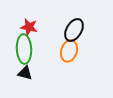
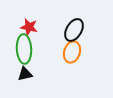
orange ellipse: moved 3 px right, 1 px down
black triangle: moved 1 px down; rotated 28 degrees counterclockwise
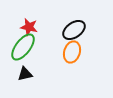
black ellipse: rotated 25 degrees clockwise
green ellipse: moved 1 px left, 2 px up; rotated 40 degrees clockwise
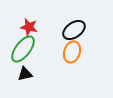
green ellipse: moved 2 px down
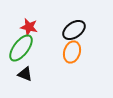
green ellipse: moved 2 px left, 1 px up
black triangle: rotated 35 degrees clockwise
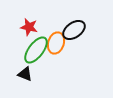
green ellipse: moved 15 px right, 2 px down
orange ellipse: moved 16 px left, 9 px up
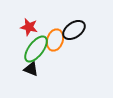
orange ellipse: moved 1 px left, 3 px up
green ellipse: moved 1 px up
black triangle: moved 6 px right, 5 px up
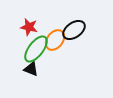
orange ellipse: rotated 20 degrees clockwise
